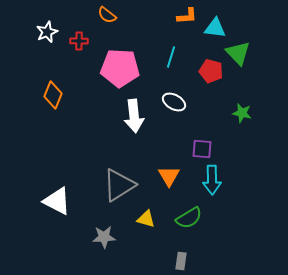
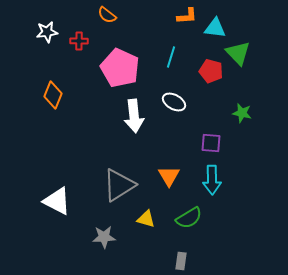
white star: rotated 15 degrees clockwise
pink pentagon: rotated 21 degrees clockwise
purple square: moved 9 px right, 6 px up
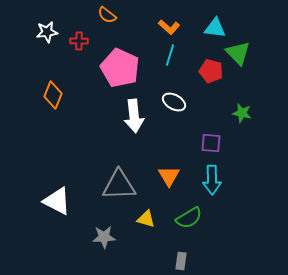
orange L-shape: moved 18 px left, 11 px down; rotated 45 degrees clockwise
cyan line: moved 1 px left, 2 px up
gray triangle: rotated 30 degrees clockwise
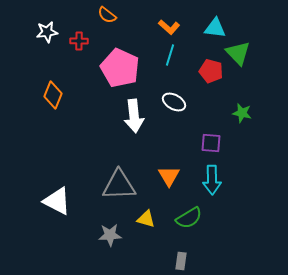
gray star: moved 6 px right, 2 px up
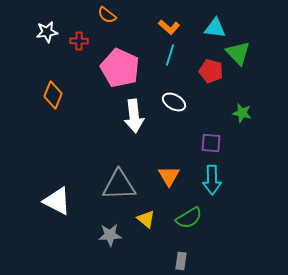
yellow triangle: rotated 24 degrees clockwise
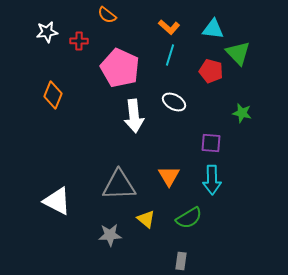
cyan triangle: moved 2 px left, 1 px down
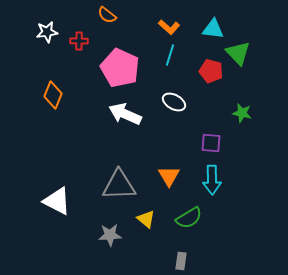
white arrow: moved 9 px left, 2 px up; rotated 120 degrees clockwise
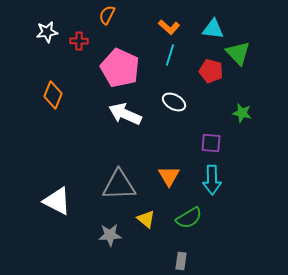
orange semicircle: rotated 78 degrees clockwise
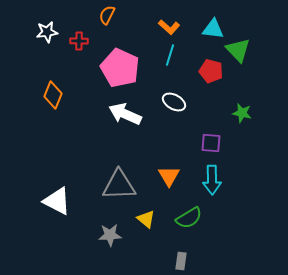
green triangle: moved 3 px up
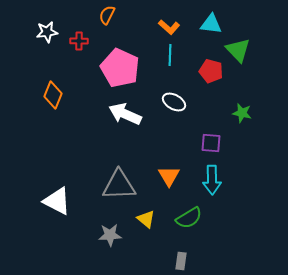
cyan triangle: moved 2 px left, 5 px up
cyan line: rotated 15 degrees counterclockwise
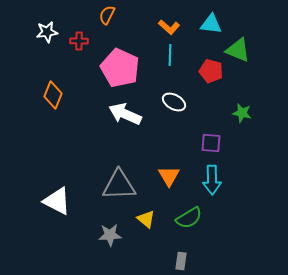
green triangle: rotated 24 degrees counterclockwise
